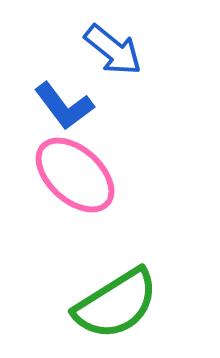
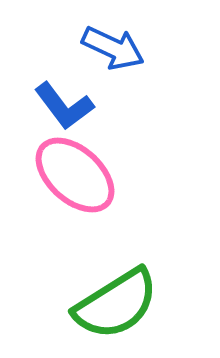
blue arrow: moved 2 px up; rotated 14 degrees counterclockwise
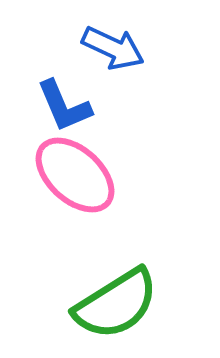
blue L-shape: rotated 14 degrees clockwise
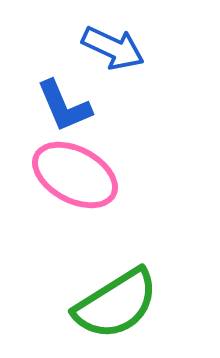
pink ellipse: rotated 14 degrees counterclockwise
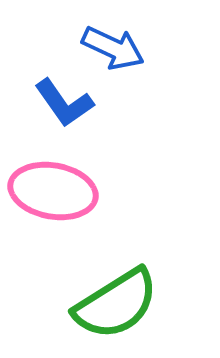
blue L-shape: moved 3 px up; rotated 12 degrees counterclockwise
pink ellipse: moved 22 px left, 16 px down; rotated 18 degrees counterclockwise
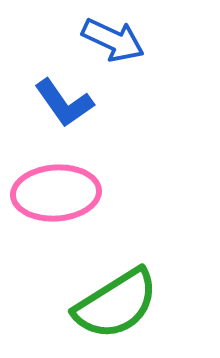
blue arrow: moved 8 px up
pink ellipse: moved 3 px right, 2 px down; rotated 14 degrees counterclockwise
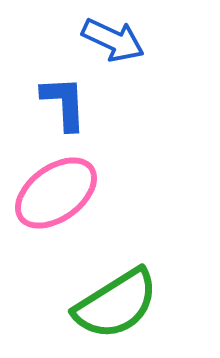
blue L-shape: rotated 148 degrees counterclockwise
pink ellipse: rotated 32 degrees counterclockwise
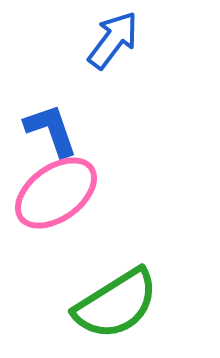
blue arrow: rotated 78 degrees counterclockwise
blue L-shape: moved 13 px left, 27 px down; rotated 16 degrees counterclockwise
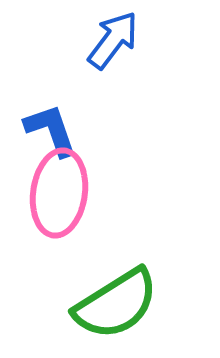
pink ellipse: moved 3 px right; rotated 46 degrees counterclockwise
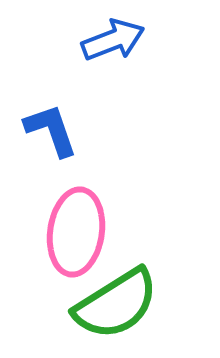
blue arrow: rotated 32 degrees clockwise
pink ellipse: moved 17 px right, 39 px down
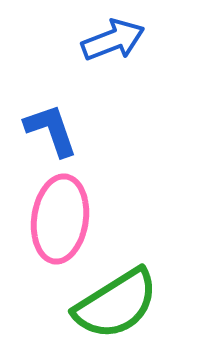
pink ellipse: moved 16 px left, 13 px up
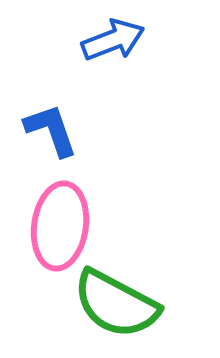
pink ellipse: moved 7 px down
green semicircle: rotated 60 degrees clockwise
